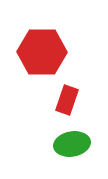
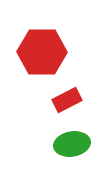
red rectangle: rotated 44 degrees clockwise
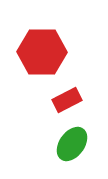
green ellipse: rotated 44 degrees counterclockwise
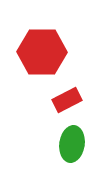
green ellipse: rotated 28 degrees counterclockwise
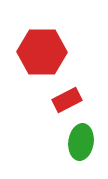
green ellipse: moved 9 px right, 2 px up
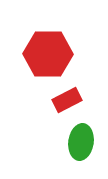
red hexagon: moved 6 px right, 2 px down
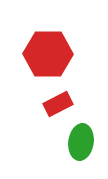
red rectangle: moved 9 px left, 4 px down
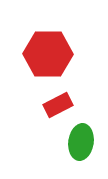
red rectangle: moved 1 px down
